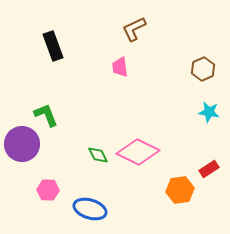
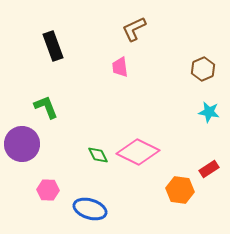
green L-shape: moved 8 px up
orange hexagon: rotated 16 degrees clockwise
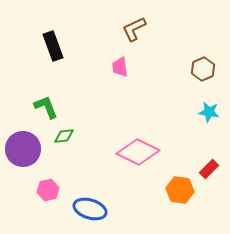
purple circle: moved 1 px right, 5 px down
green diamond: moved 34 px left, 19 px up; rotated 70 degrees counterclockwise
red rectangle: rotated 12 degrees counterclockwise
pink hexagon: rotated 15 degrees counterclockwise
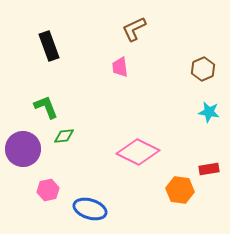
black rectangle: moved 4 px left
red rectangle: rotated 36 degrees clockwise
